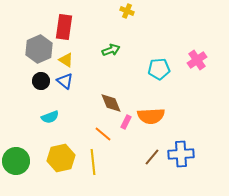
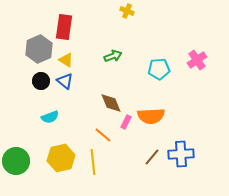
green arrow: moved 2 px right, 6 px down
orange line: moved 1 px down
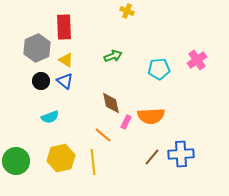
red rectangle: rotated 10 degrees counterclockwise
gray hexagon: moved 2 px left, 1 px up
brown diamond: rotated 10 degrees clockwise
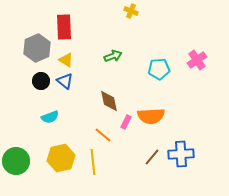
yellow cross: moved 4 px right
brown diamond: moved 2 px left, 2 px up
